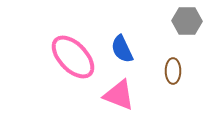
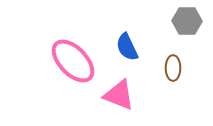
blue semicircle: moved 5 px right, 2 px up
pink ellipse: moved 4 px down
brown ellipse: moved 3 px up
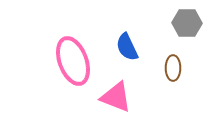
gray hexagon: moved 2 px down
pink ellipse: rotated 24 degrees clockwise
pink triangle: moved 3 px left, 2 px down
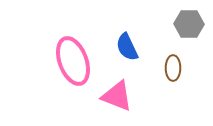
gray hexagon: moved 2 px right, 1 px down
pink triangle: moved 1 px right, 1 px up
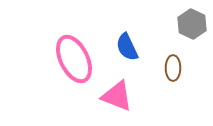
gray hexagon: moved 3 px right; rotated 24 degrees clockwise
pink ellipse: moved 1 px right, 2 px up; rotated 6 degrees counterclockwise
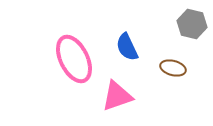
gray hexagon: rotated 12 degrees counterclockwise
brown ellipse: rotated 75 degrees counterclockwise
pink triangle: rotated 40 degrees counterclockwise
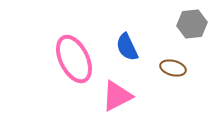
gray hexagon: rotated 20 degrees counterclockwise
pink triangle: rotated 8 degrees counterclockwise
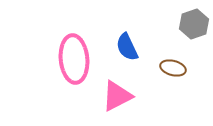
gray hexagon: moved 2 px right; rotated 12 degrees counterclockwise
pink ellipse: rotated 21 degrees clockwise
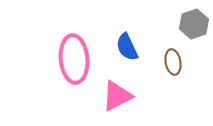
brown ellipse: moved 6 px up; rotated 65 degrees clockwise
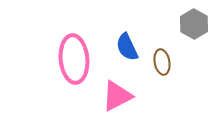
gray hexagon: rotated 12 degrees counterclockwise
brown ellipse: moved 11 px left
